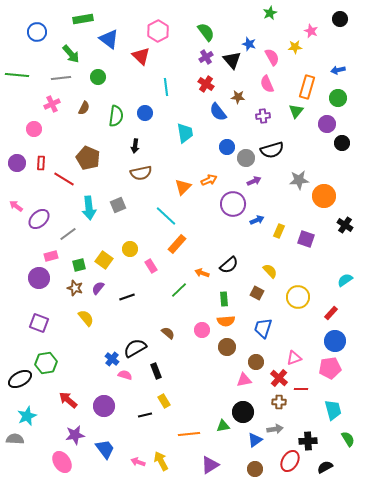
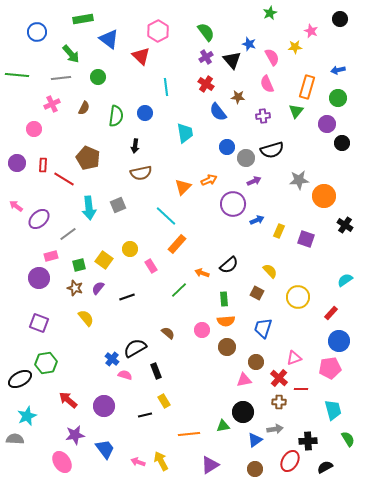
red rectangle at (41, 163): moved 2 px right, 2 px down
blue circle at (335, 341): moved 4 px right
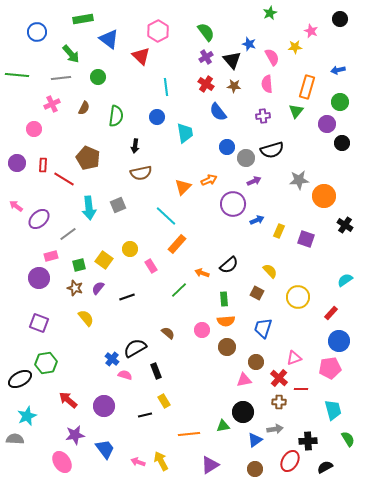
pink semicircle at (267, 84): rotated 18 degrees clockwise
brown star at (238, 97): moved 4 px left, 11 px up
green circle at (338, 98): moved 2 px right, 4 px down
blue circle at (145, 113): moved 12 px right, 4 px down
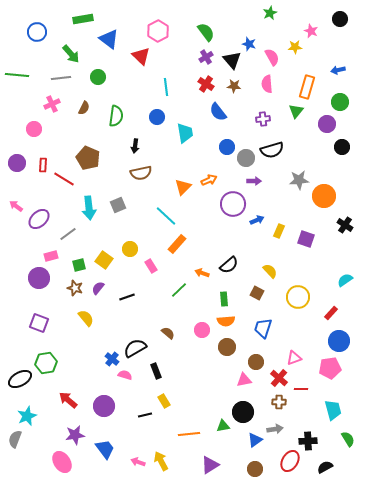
purple cross at (263, 116): moved 3 px down
black circle at (342, 143): moved 4 px down
purple arrow at (254, 181): rotated 24 degrees clockwise
gray semicircle at (15, 439): rotated 72 degrees counterclockwise
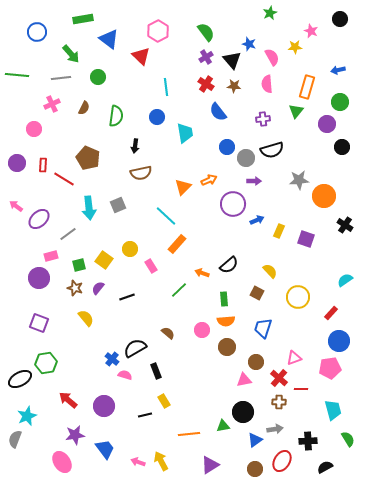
red ellipse at (290, 461): moved 8 px left
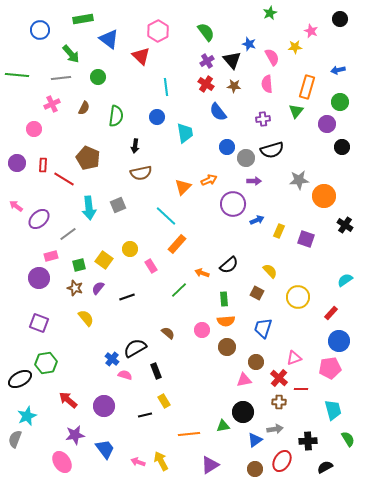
blue circle at (37, 32): moved 3 px right, 2 px up
purple cross at (206, 57): moved 1 px right, 4 px down
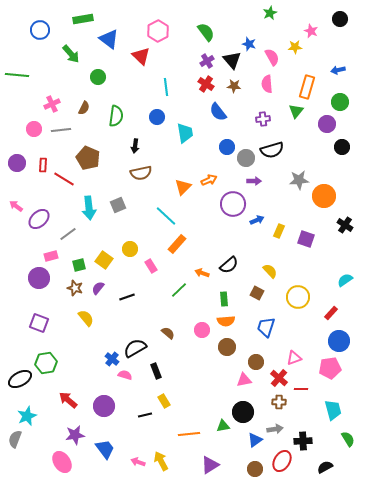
gray line at (61, 78): moved 52 px down
blue trapezoid at (263, 328): moved 3 px right, 1 px up
black cross at (308, 441): moved 5 px left
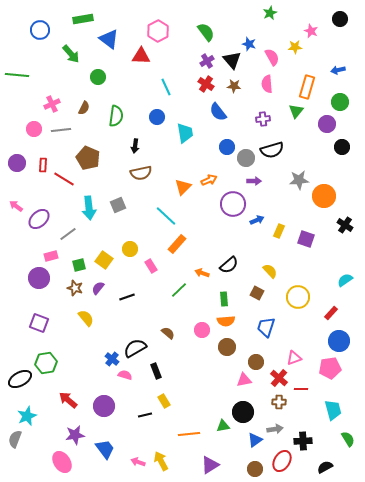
red triangle at (141, 56): rotated 42 degrees counterclockwise
cyan line at (166, 87): rotated 18 degrees counterclockwise
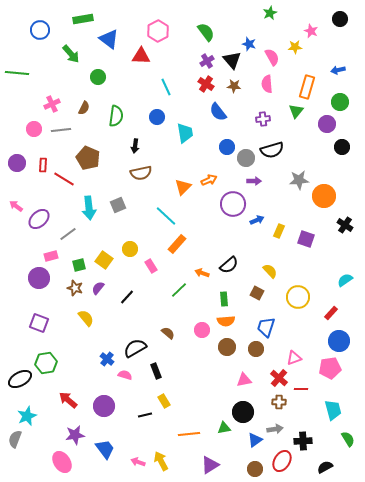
green line at (17, 75): moved 2 px up
black line at (127, 297): rotated 28 degrees counterclockwise
blue cross at (112, 359): moved 5 px left
brown circle at (256, 362): moved 13 px up
green triangle at (223, 426): moved 1 px right, 2 px down
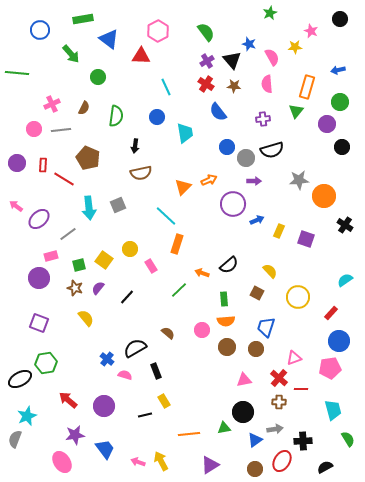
orange rectangle at (177, 244): rotated 24 degrees counterclockwise
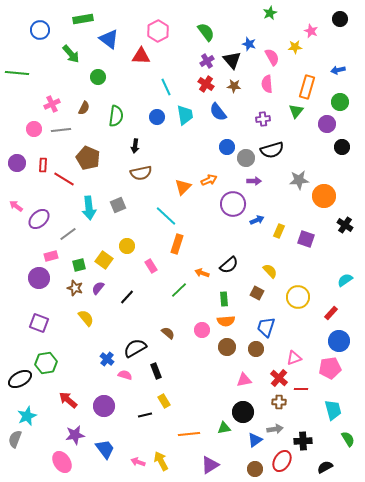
cyan trapezoid at (185, 133): moved 18 px up
yellow circle at (130, 249): moved 3 px left, 3 px up
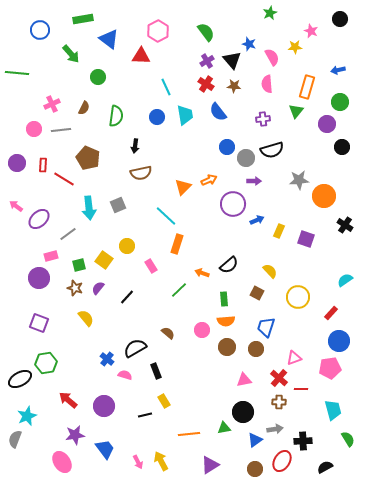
pink arrow at (138, 462): rotated 136 degrees counterclockwise
